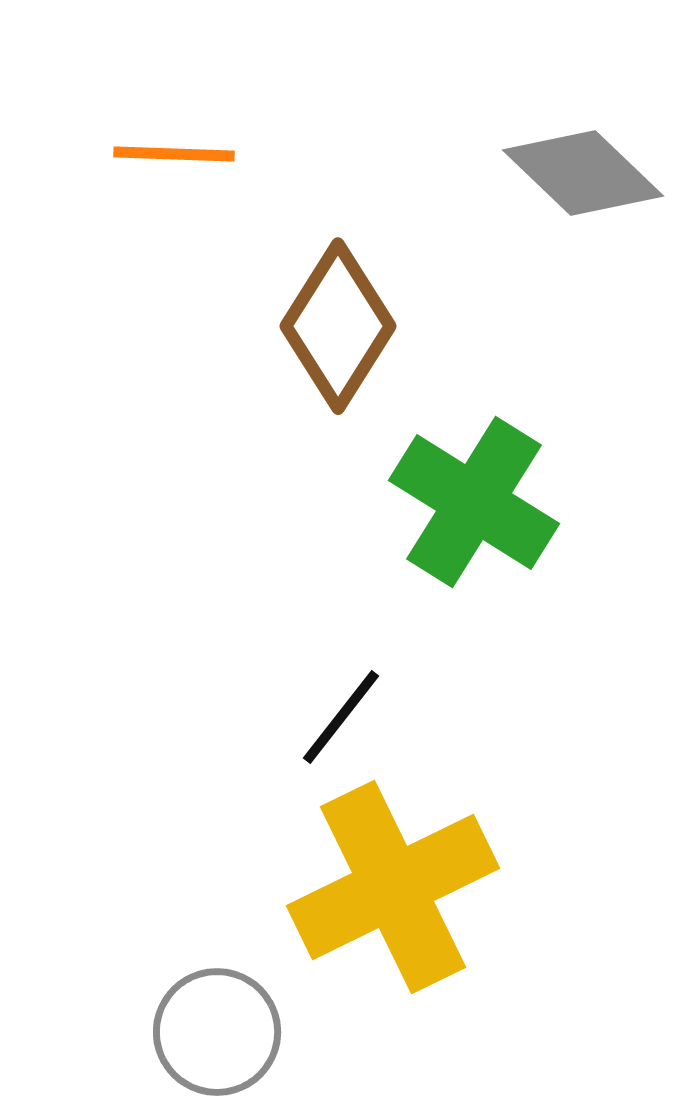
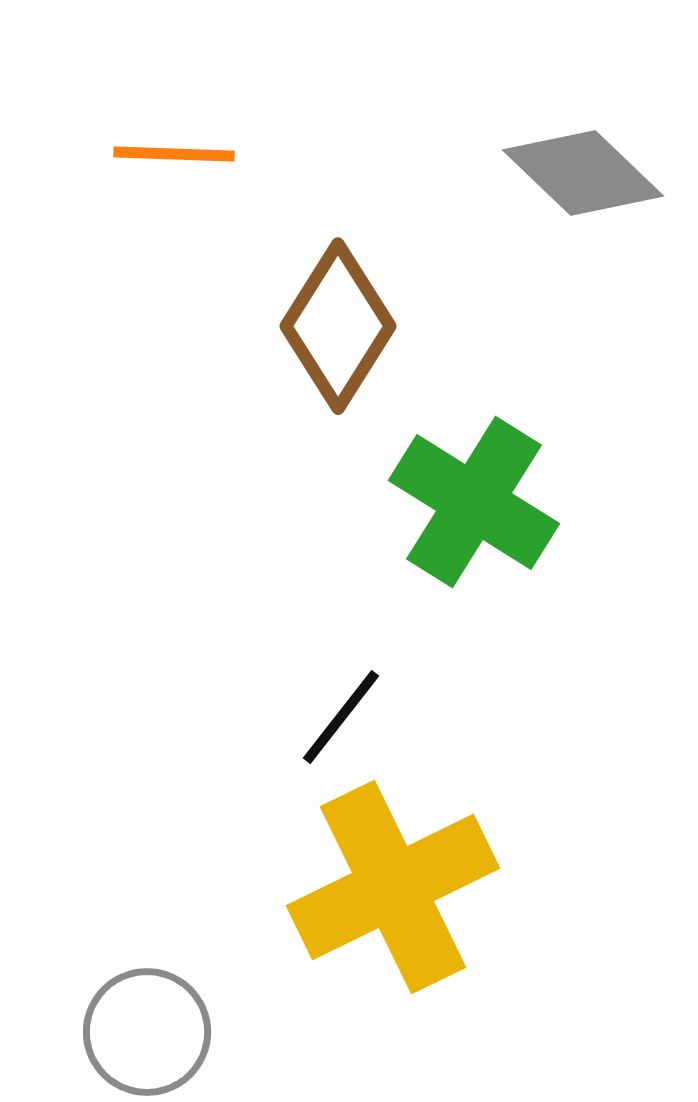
gray circle: moved 70 px left
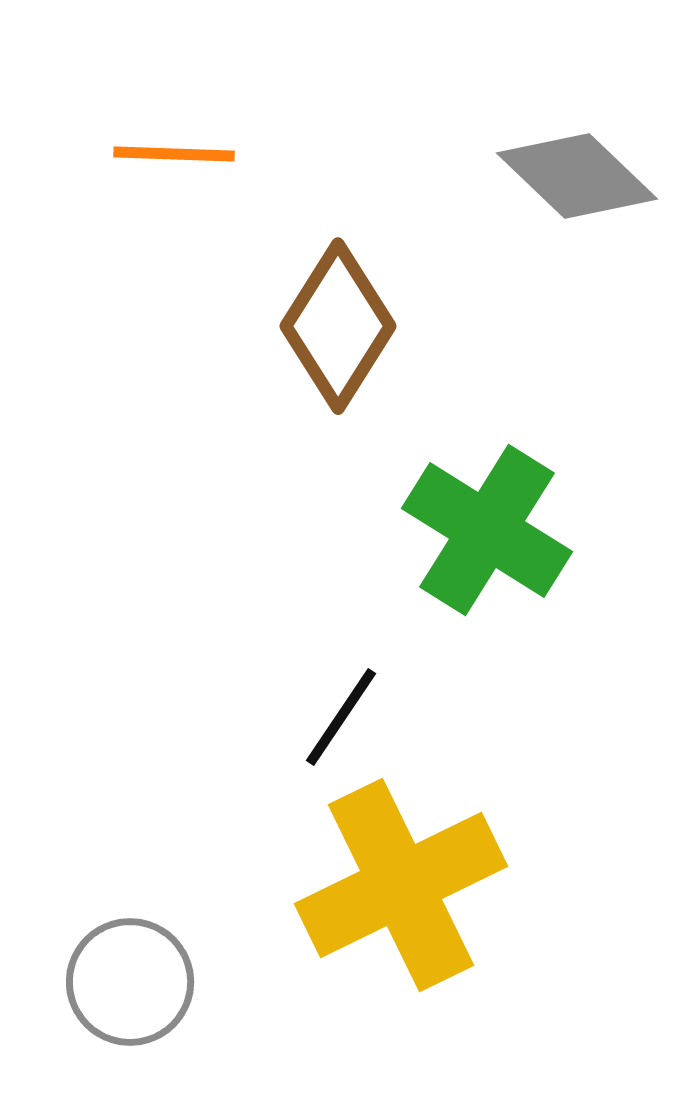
gray diamond: moved 6 px left, 3 px down
green cross: moved 13 px right, 28 px down
black line: rotated 4 degrees counterclockwise
yellow cross: moved 8 px right, 2 px up
gray circle: moved 17 px left, 50 px up
